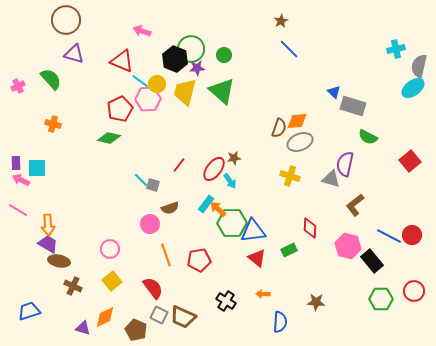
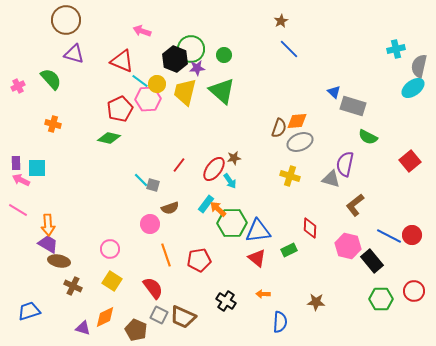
blue triangle at (253, 231): moved 5 px right
yellow square at (112, 281): rotated 18 degrees counterclockwise
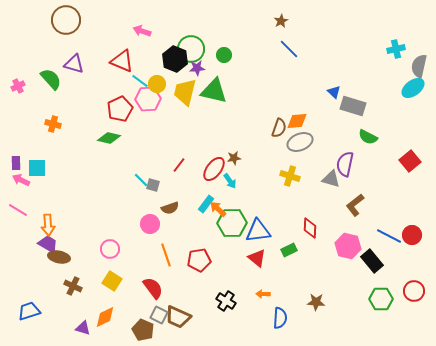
purple triangle at (74, 54): moved 10 px down
green triangle at (222, 91): moved 8 px left; rotated 28 degrees counterclockwise
brown ellipse at (59, 261): moved 4 px up
brown trapezoid at (183, 317): moved 5 px left
blue semicircle at (280, 322): moved 4 px up
brown pentagon at (136, 330): moved 7 px right
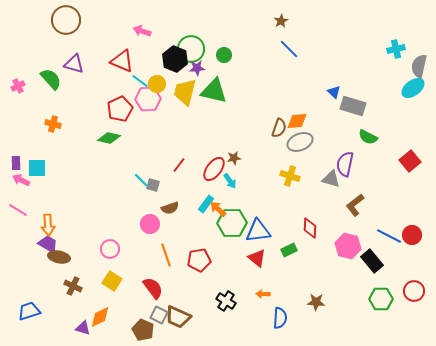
orange diamond at (105, 317): moved 5 px left
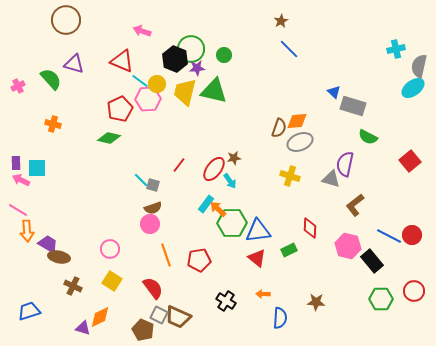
brown semicircle at (170, 208): moved 17 px left
orange arrow at (48, 225): moved 21 px left, 6 px down
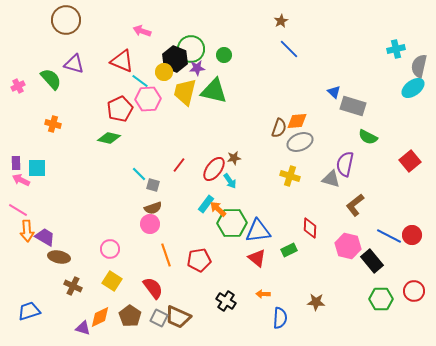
yellow circle at (157, 84): moved 7 px right, 12 px up
cyan line at (141, 180): moved 2 px left, 6 px up
purple trapezoid at (48, 244): moved 3 px left, 7 px up
gray square at (159, 315): moved 3 px down
brown pentagon at (143, 330): moved 13 px left, 14 px up; rotated 10 degrees clockwise
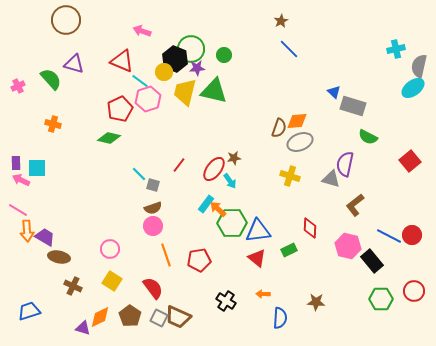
pink hexagon at (148, 99): rotated 15 degrees counterclockwise
pink circle at (150, 224): moved 3 px right, 2 px down
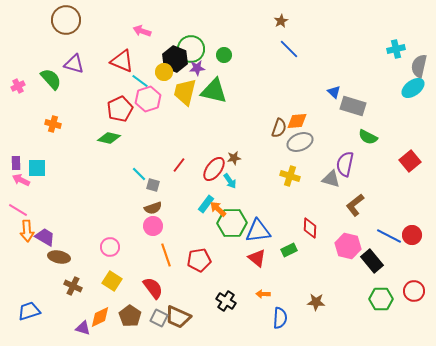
pink circle at (110, 249): moved 2 px up
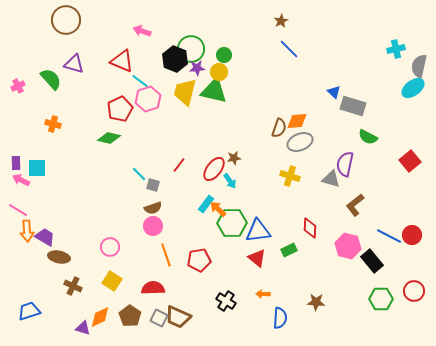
yellow circle at (164, 72): moved 55 px right
red semicircle at (153, 288): rotated 55 degrees counterclockwise
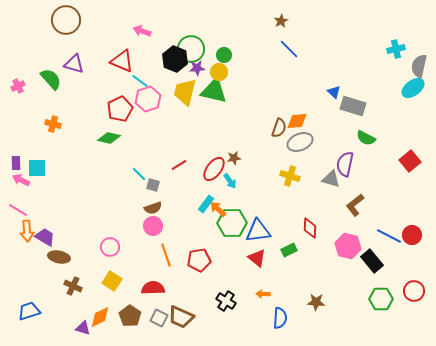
green semicircle at (368, 137): moved 2 px left, 1 px down
red line at (179, 165): rotated 21 degrees clockwise
brown trapezoid at (178, 317): moved 3 px right
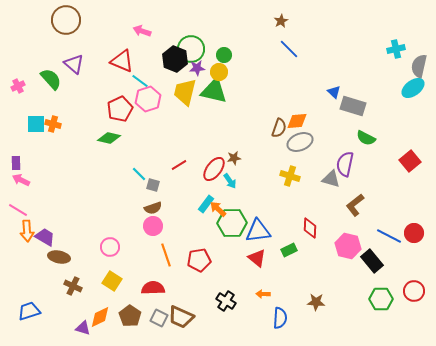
purple triangle at (74, 64): rotated 25 degrees clockwise
cyan square at (37, 168): moved 1 px left, 44 px up
red circle at (412, 235): moved 2 px right, 2 px up
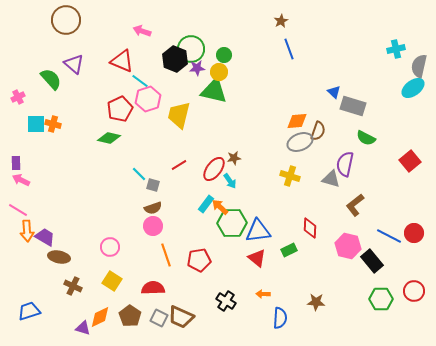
blue line at (289, 49): rotated 25 degrees clockwise
pink cross at (18, 86): moved 11 px down
yellow trapezoid at (185, 92): moved 6 px left, 23 px down
brown semicircle at (279, 128): moved 39 px right, 3 px down
orange arrow at (218, 209): moved 2 px right, 2 px up
